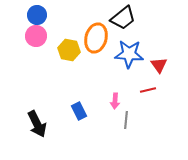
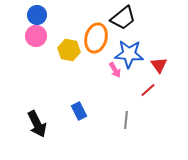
red line: rotated 28 degrees counterclockwise
pink arrow: moved 31 px up; rotated 35 degrees counterclockwise
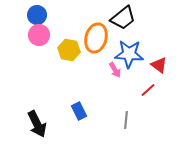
pink circle: moved 3 px right, 1 px up
red triangle: rotated 18 degrees counterclockwise
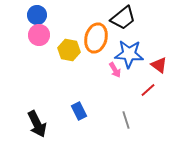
gray line: rotated 24 degrees counterclockwise
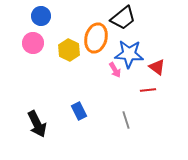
blue circle: moved 4 px right, 1 px down
pink circle: moved 6 px left, 8 px down
yellow hexagon: rotated 15 degrees clockwise
red triangle: moved 2 px left, 2 px down
red line: rotated 35 degrees clockwise
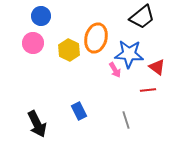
black trapezoid: moved 19 px right, 1 px up
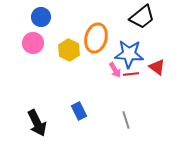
blue circle: moved 1 px down
red line: moved 17 px left, 16 px up
black arrow: moved 1 px up
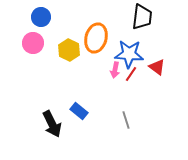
black trapezoid: rotated 44 degrees counterclockwise
pink arrow: rotated 42 degrees clockwise
red line: rotated 49 degrees counterclockwise
blue rectangle: rotated 24 degrees counterclockwise
black arrow: moved 15 px right, 1 px down
